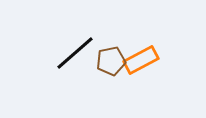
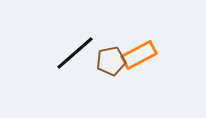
orange rectangle: moved 2 px left, 5 px up
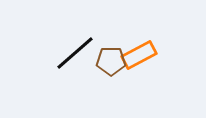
brown pentagon: rotated 12 degrees clockwise
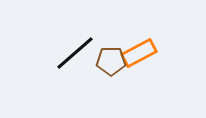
orange rectangle: moved 2 px up
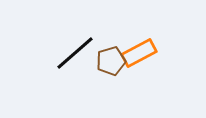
brown pentagon: rotated 16 degrees counterclockwise
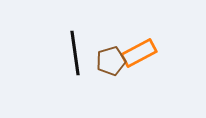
black line: rotated 57 degrees counterclockwise
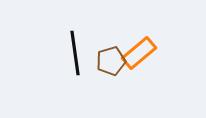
orange rectangle: rotated 12 degrees counterclockwise
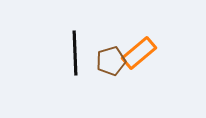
black line: rotated 6 degrees clockwise
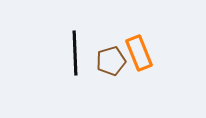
orange rectangle: rotated 72 degrees counterclockwise
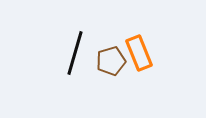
black line: rotated 18 degrees clockwise
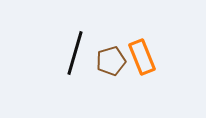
orange rectangle: moved 3 px right, 4 px down
